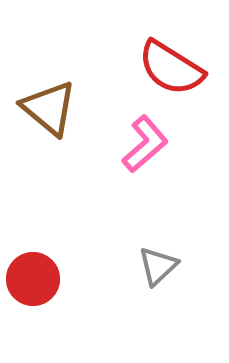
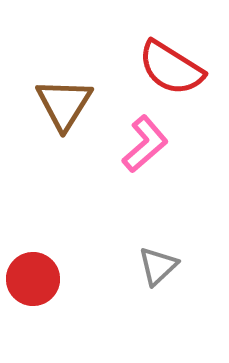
brown triangle: moved 15 px right, 4 px up; rotated 22 degrees clockwise
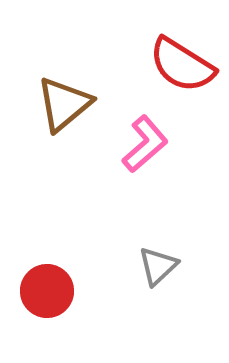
red semicircle: moved 11 px right, 3 px up
brown triangle: rotated 18 degrees clockwise
red circle: moved 14 px right, 12 px down
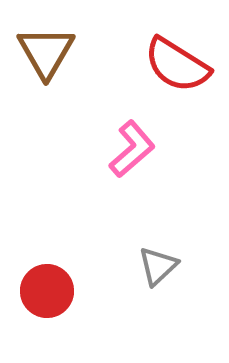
red semicircle: moved 5 px left
brown triangle: moved 18 px left, 52 px up; rotated 20 degrees counterclockwise
pink L-shape: moved 13 px left, 5 px down
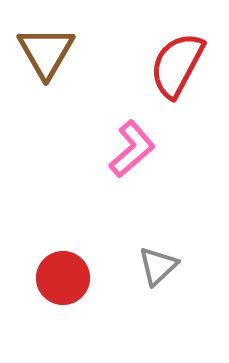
red semicircle: rotated 86 degrees clockwise
red circle: moved 16 px right, 13 px up
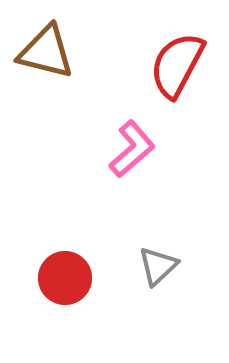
brown triangle: rotated 46 degrees counterclockwise
red circle: moved 2 px right
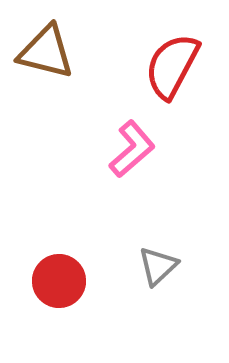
red semicircle: moved 5 px left, 1 px down
red circle: moved 6 px left, 3 px down
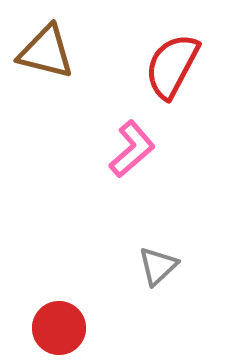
red circle: moved 47 px down
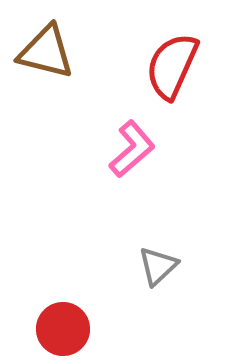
red semicircle: rotated 4 degrees counterclockwise
red circle: moved 4 px right, 1 px down
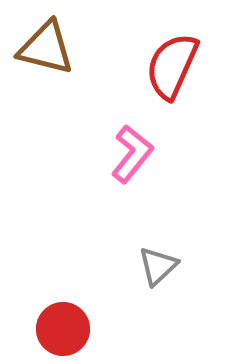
brown triangle: moved 4 px up
pink L-shape: moved 5 px down; rotated 10 degrees counterclockwise
